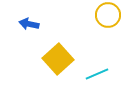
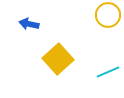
cyan line: moved 11 px right, 2 px up
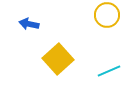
yellow circle: moved 1 px left
cyan line: moved 1 px right, 1 px up
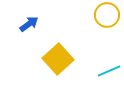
blue arrow: rotated 132 degrees clockwise
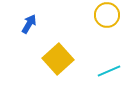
blue arrow: rotated 24 degrees counterclockwise
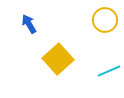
yellow circle: moved 2 px left, 5 px down
blue arrow: rotated 60 degrees counterclockwise
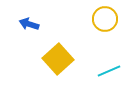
yellow circle: moved 1 px up
blue arrow: rotated 42 degrees counterclockwise
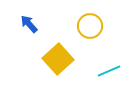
yellow circle: moved 15 px left, 7 px down
blue arrow: rotated 30 degrees clockwise
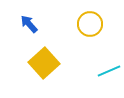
yellow circle: moved 2 px up
yellow square: moved 14 px left, 4 px down
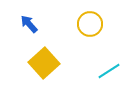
cyan line: rotated 10 degrees counterclockwise
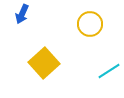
blue arrow: moved 7 px left, 10 px up; rotated 114 degrees counterclockwise
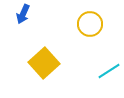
blue arrow: moved 1 px right
